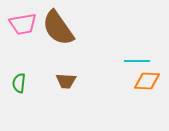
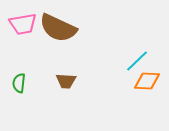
brown semicircle: rotated 30 degrees counterclockwise
cyan line: rotated 45 degrees counterclockwise
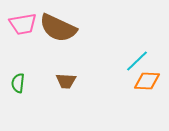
green semicircle: moved 1 px left
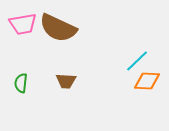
green semicircle: moved 3 px right
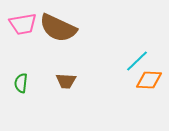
orange diamond: moved 2 px right, 1 px up
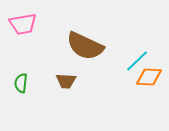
brown semicircle: moved 27 px right, 18 px down
orange diamond: moved 3 px up
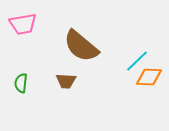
brown semicircle: moved 4 px left; rotated 15 degrees clockwise
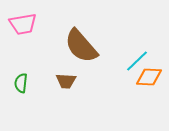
brown semicircle: rotated 9 degrees clockwise
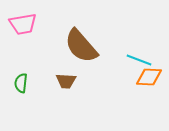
cyan line: moved 2 px right, 1 px up; rotated 65 degrees clockwise
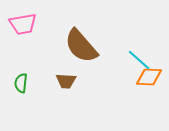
cyan line: rotated 20 degrees clockwise
